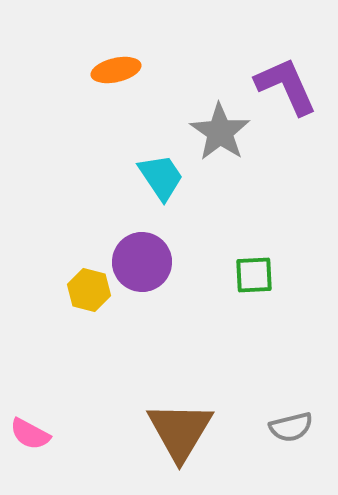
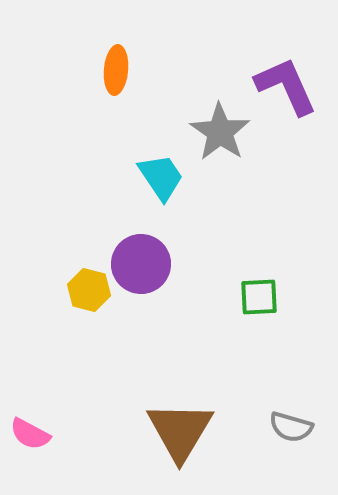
orange ellipse: rotated 72 degrees counterclockwise
purple circle: moved 1 px left, 2 px down
green square: moved 5 px right, 22 px down
gray semicircle: rotated 30 degrees clockwise
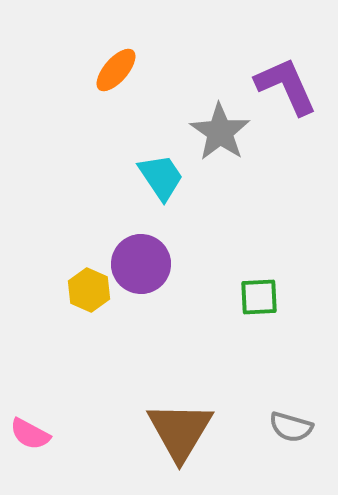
orange ellipse: rotated 36 degrees clockwise
yellow hexagon: rotated 9 degrees clockwise
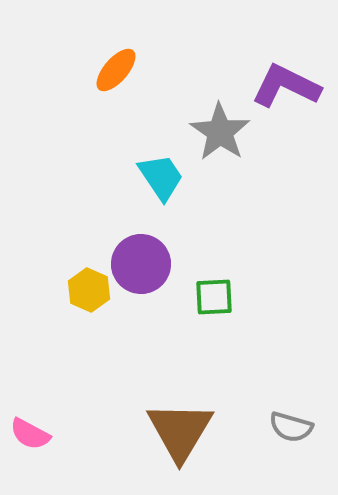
purple L-shape: rotated 40 degrees counterclockwise
green square: moved 45 px left
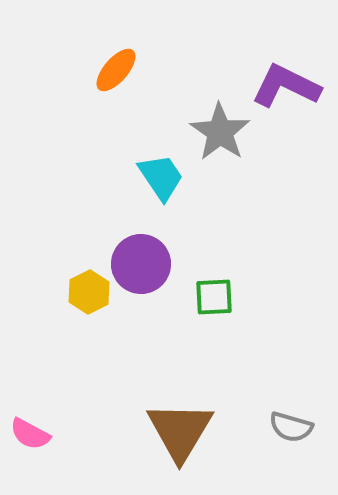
yellow hexagon: moved 2 px down; rotated 9 degrees clockwise
